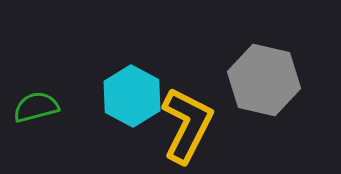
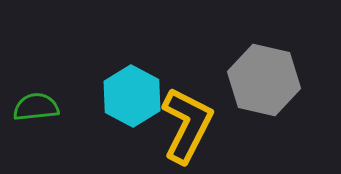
green semicircle: rotated 9 degrees clockwise
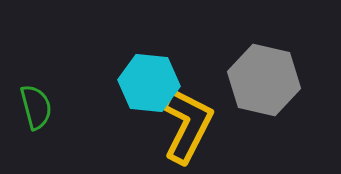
cyan hexagon: moved 17 px right, 13 px up; rotated 22 degrees counterclockwise
green semicircle: rotated 81 degrees clockwise
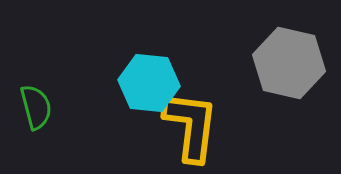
gray hexagon: moved 25 px right, 17 px up
yellow L-shape: moved 4 px right, 1 px down; rotated 20 degrees counterclockwise
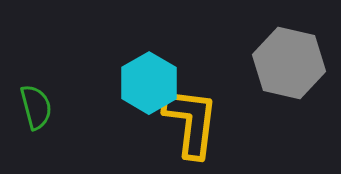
cyan hexagon: rotated 24 degrees clockwise
yellow L-shape: moved 4 px up
